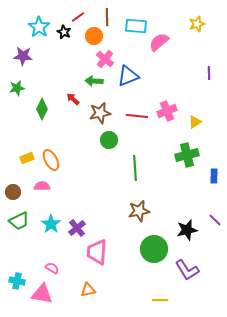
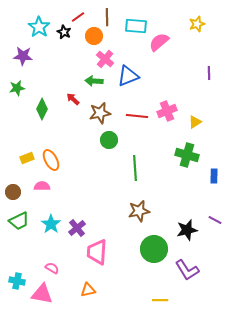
green cross at (187, 155): rotated 30 degrees clockwise
purple line at (215, 220): rotated 16 degrees counterclockwise
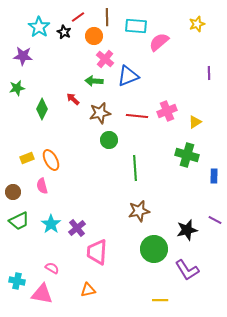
pink semicircle at (42, 186): rotated 105 degrees counterclockwise
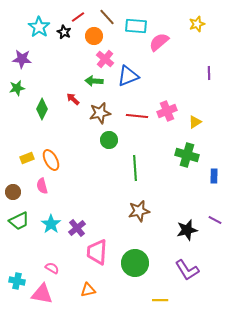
brown line at (107, 17): rotated 42 degrees counterclockwise
purple star at (23, 56): moved 1 px left, 3 px down
green circle at (154, 249): moved 19 px left, 14 px down
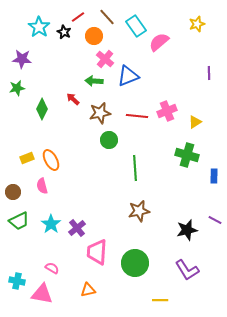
cyan rectangle at (136, 26): rotated 50 degrees clockwise
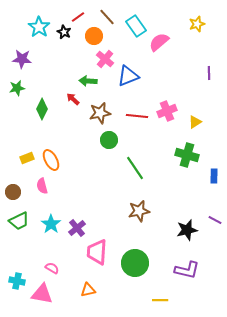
green arrow at (94, 81): moved 6 px left
green line at (135, 168): rotated 30 degrees counterclockwise
purple L-shape at (187, 270): rotated 45 degrees counterclockwise
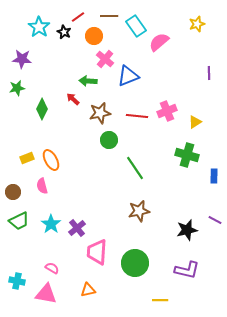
brown line at (107, 17): moved 2 px right, 1 px up; rotated 48 degrees counterclockwise
pink triangle at (42, 294): moved 4 px right
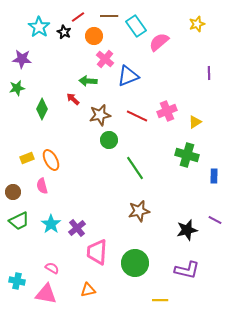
brown star at (100, 113): moved 2 px down
red line at (137, 116): rotated 20 degrees clockwise
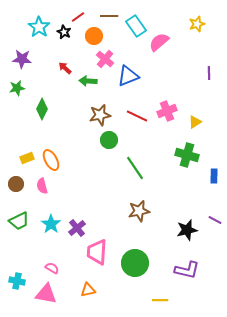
red arrow at (73, 99): moved 8 px left, 31 px up
brown circle at (13, 192): moved 3 px right, 8 px up
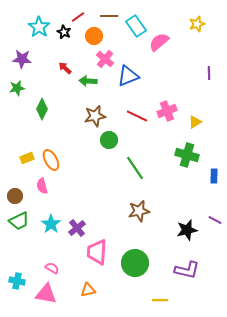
brown star at (100, 115): moved 5 px left, 1 px down
brown circle at (16, 184): moved 1 px left, 12 px down
